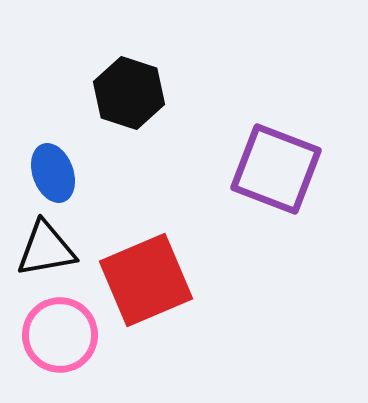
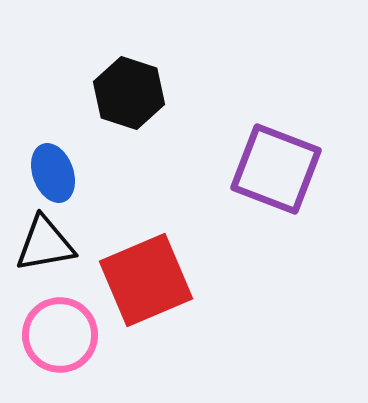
black triangle: moved 1 px left, 5 px up
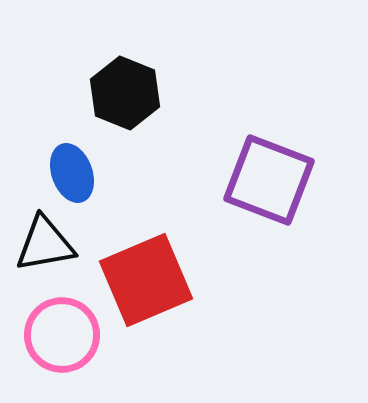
black hexagon: moved 4 px left; rotated 4 degrees clockwise
purple square: moved 7 px left, 11 px down
blue ellipse: moved 19 px right
pink circle: moved 2 px right
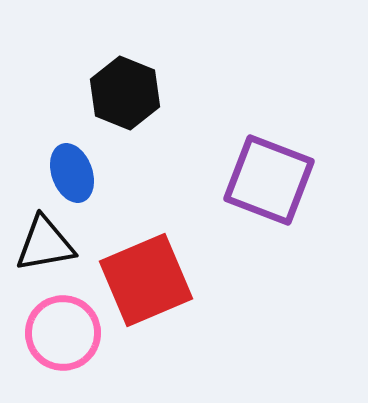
pink circle: moved 1 px right, 2 px up
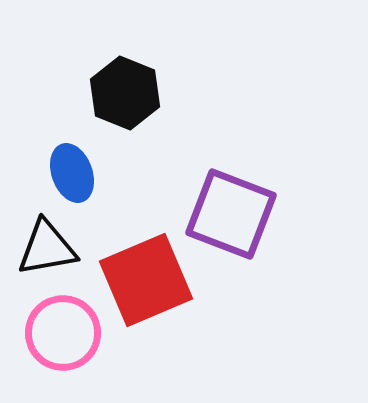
purple square: moved 38 px left, 34 px down
black triangle: moved 2 px right, 4 px down
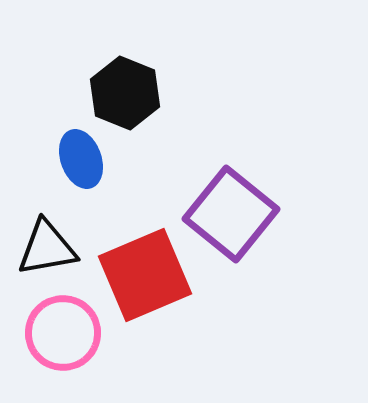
blue ellipse: moved 9 px right, 14 px up
purple square: rotated 18 degrees clockwise
red square: moved 1 px left, 5 px up
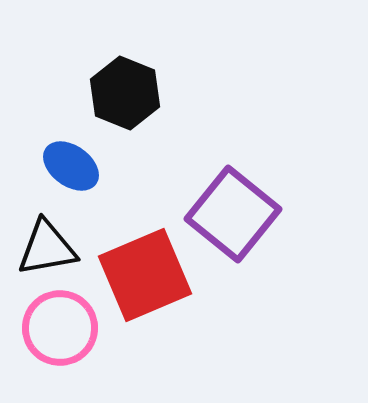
blue ellipse: moved 10 px left, 7 px down; rotated 34 degrees counterclockwise
purple square: moved 2 px right
pink circle: moved 3 px left, 5 px up
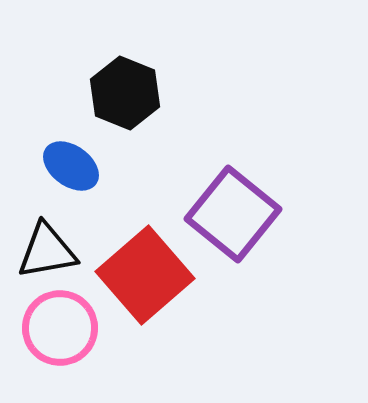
black triangle: moved 3 px down
red square: rotated 18 degrees counterclockwise
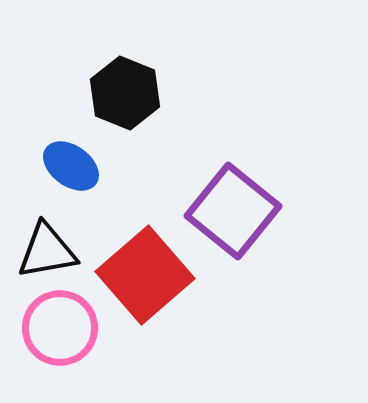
purple square: moved 3 px up
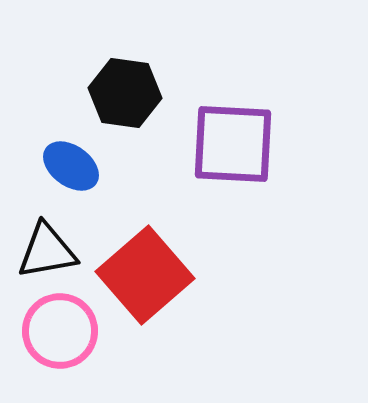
black hexagon: rotated 14 degrees counterclockwise
purple square: moved 67 px up; rotated 36 degrees counterclockwise
pink circle: moved 3 px down
